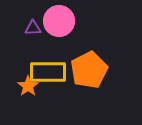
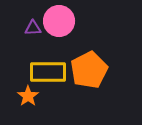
orange star: moved 10 px down
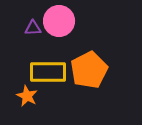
orange star: moved 1 px left; rotated 10 degrees counterclockwise
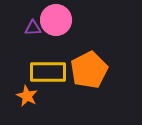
pink circle: moved 3 px left, 1 px up
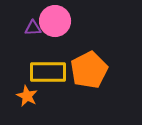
pink circle: moved 1 px left, 1 px down
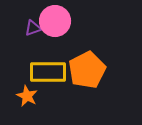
purple triangle: rotated 18 degrees counterclockwise
orange pentagon: moved 2 px left
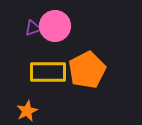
pink circle: moved 5 px down
orange star: moved 15 px down; rotated 20 degrees clockwise
